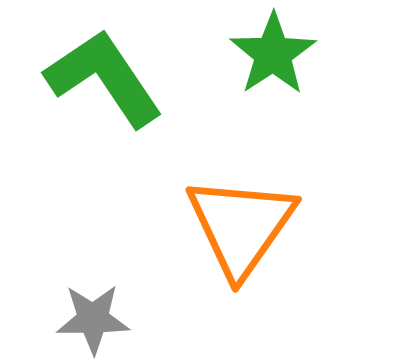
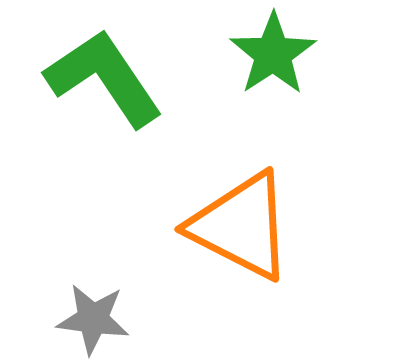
orange triangle: rotated 38 degrees counterclockwise
gray star: rotated 8 degrees clockwise
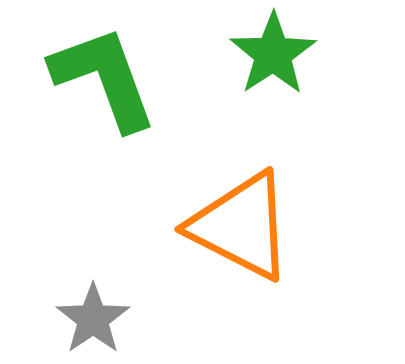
green L-shape: rotated 14 degrees clockwise
gray star: rotated 30 degrees clockwise
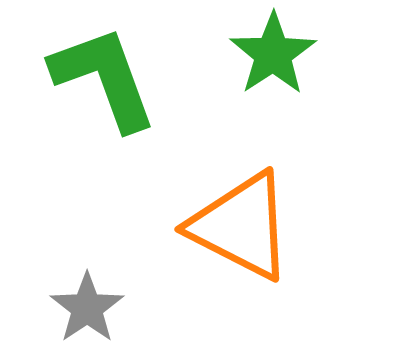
gray star: moved 6 px left, 11 px up
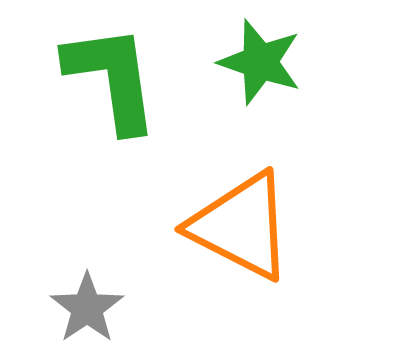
green star: moved 13 px left, 8 px down; rotated 20 degrees counterclockwise
green L-shape: moved 8 px right; rotated 12 degrees clockwise
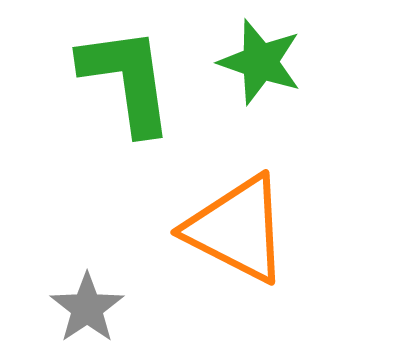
green L-shape: moved 15 px right, 2 px down
orange triangle: moved 4 px left, 3 px down
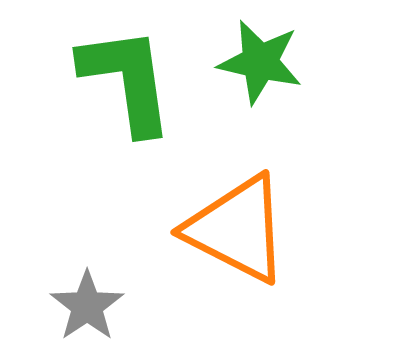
green star: rotated 6 degrees counterclockwise
gray star: moved 2 px up
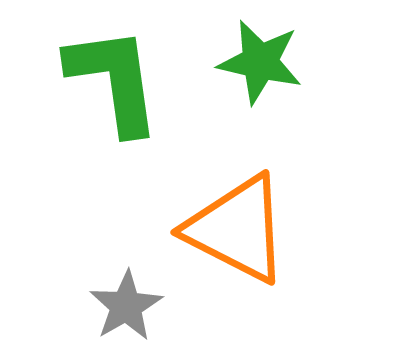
green L-shape: moved 13 px left
gray star: moved 39 px right; rotated 4 degrees clockwise
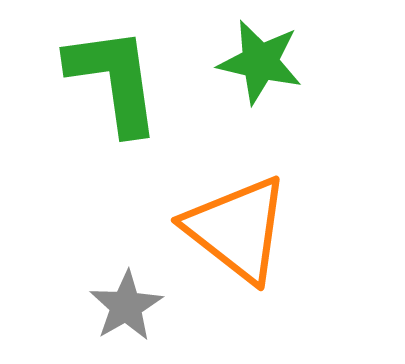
orange triangle: rotated 11 degrees clockwise
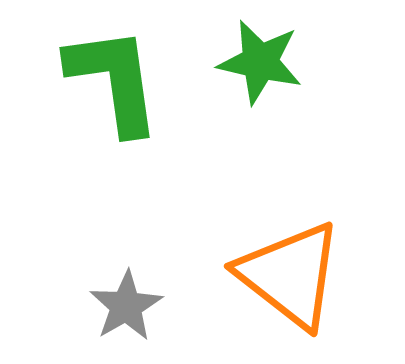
orange triangle: moved 53 px right, 46 px down
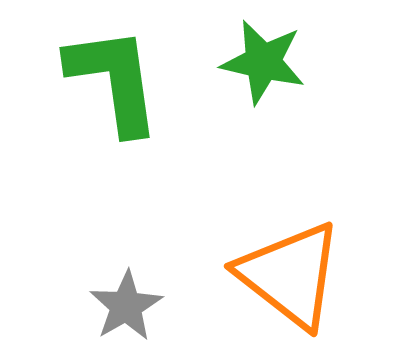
green star: moved 3 px right
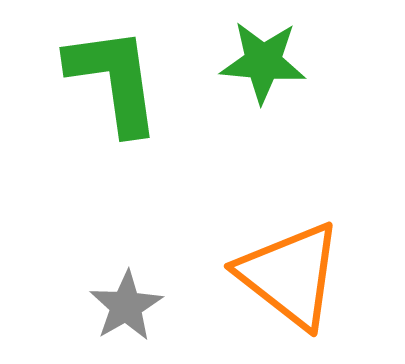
green star: rotated 8 degrees counterclockwise
